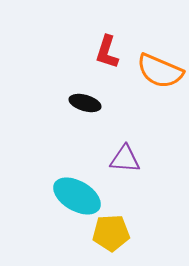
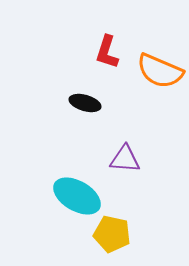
yellow pentagon: moved 1 px right, 1 px down; rotated 15 degrees clockwise
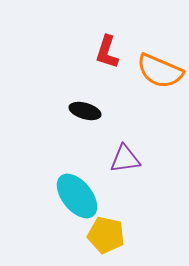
black ellipse: moved 8 px down
purple triangle: rotated 12 degrees counterclockwise
cyan ellipse: rotated 21 degrees clockwise
yellow pentagon: moved 6 px left, 1 px down
